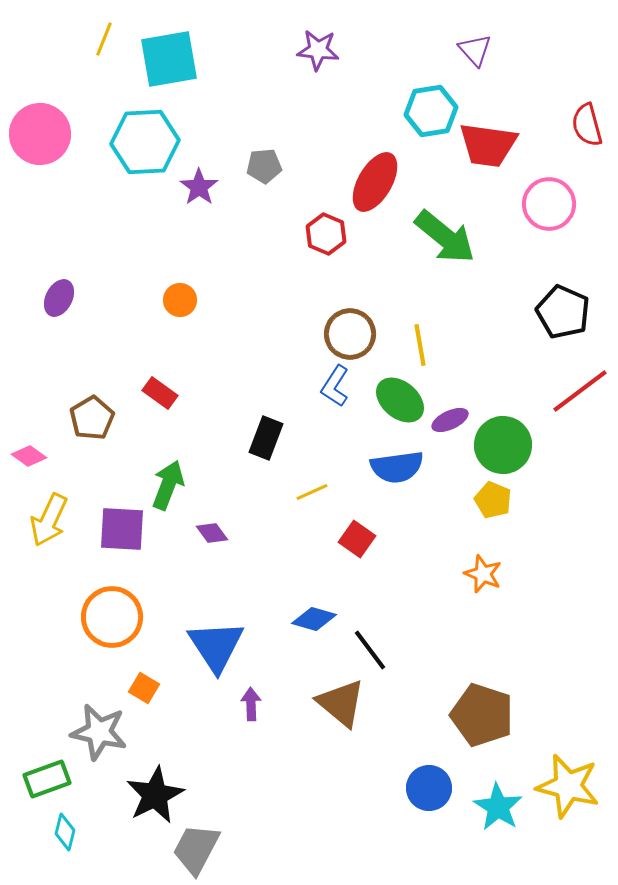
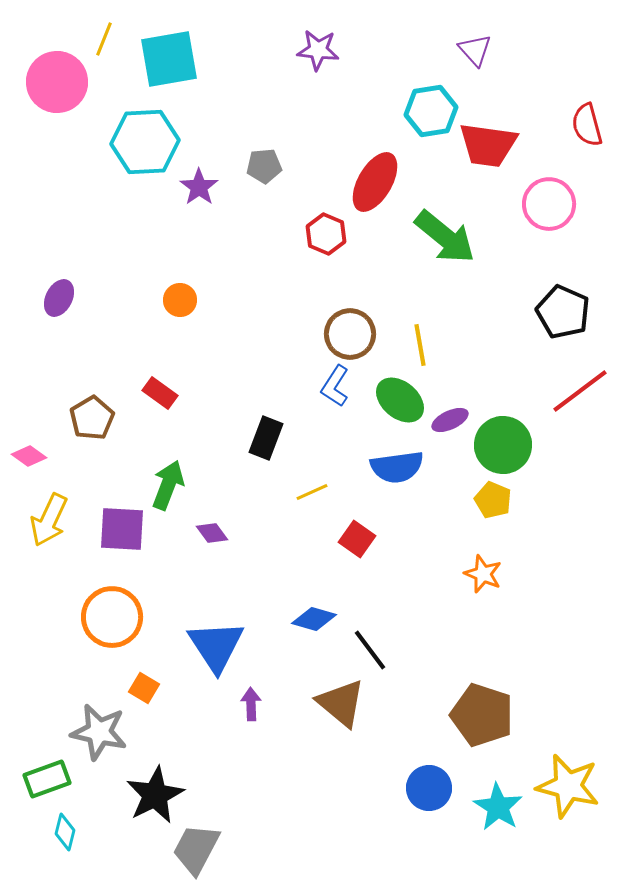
pink circle at (40, 134): moved 17 px right, 52 px up
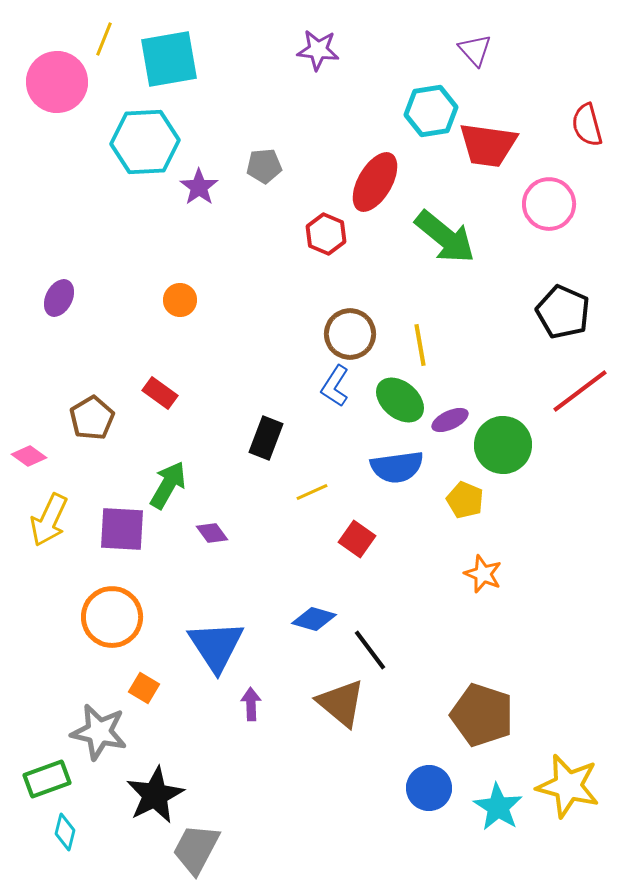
green arrow at (168, 485): rotated 9 degrees clockwise
yellow pentagon at (493, 500): moved 28 px left
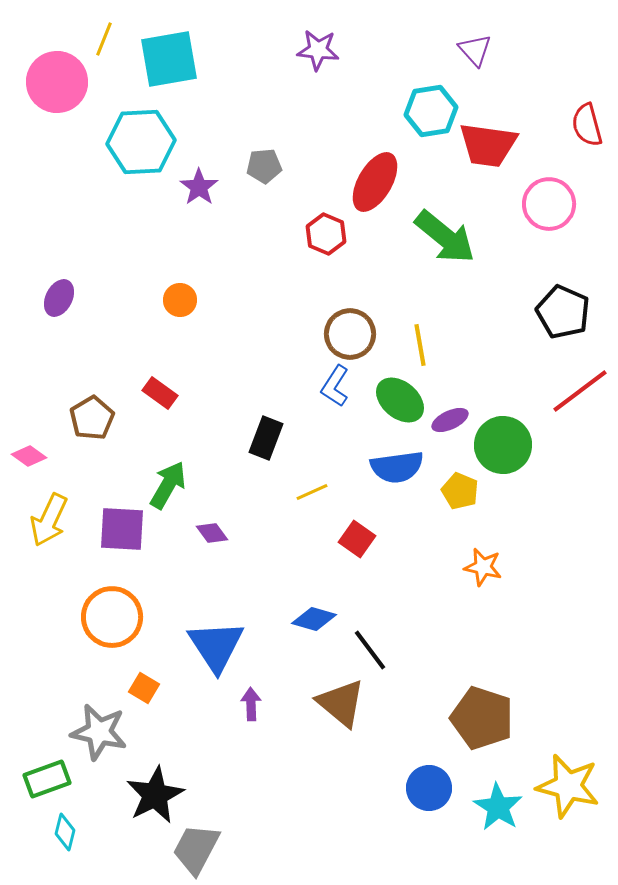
cyan hexagon at (145, 142): moved 4 px left
yellow pentagon at (465, 500): moved 5 px left, 9 px up
orange star at (483, 574): moved 7 px up; rotated 9 degrees counterclockwise
brown pentagon at (482, 715): moved 3 px down
